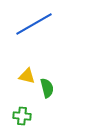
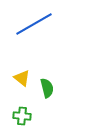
yellow triangle: moved 5 px left, 2 px down; rotated 24 degrees clockwise
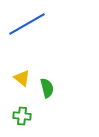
blue line: moved 7 px left
